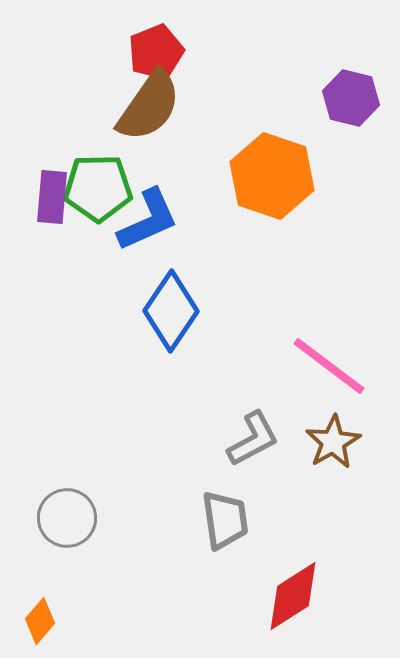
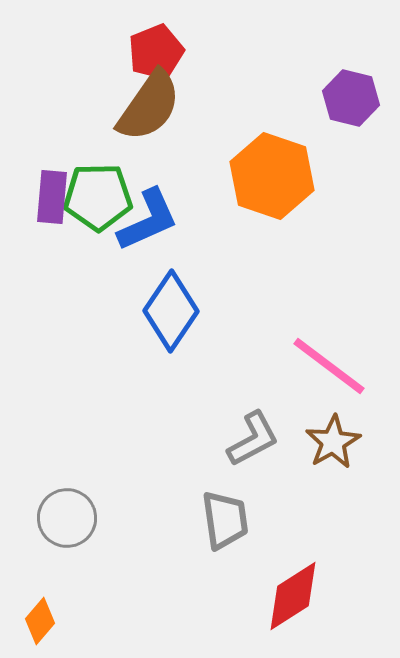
green pentagon: moved 9 px down
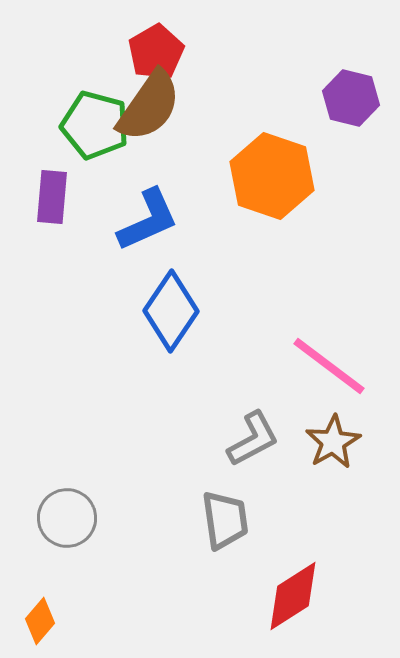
red pentagon: rotated 8 degrees counterclockwise
green pentagon: moved 3 px left, 72 px up; rotated 16 degrees clockwise
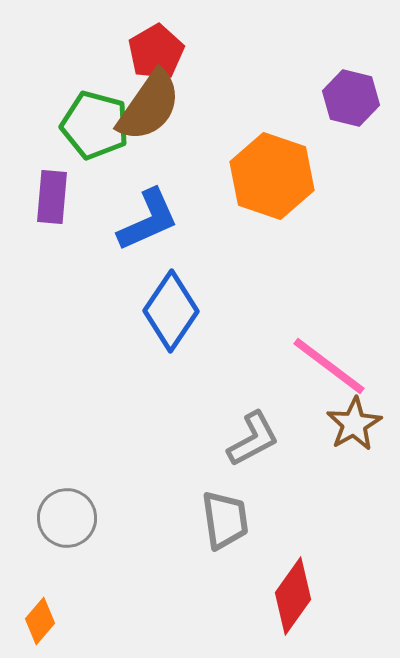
brown star: moved 21 px right, 18 px up
red diamond: rotated 22 degrees counterclockwise
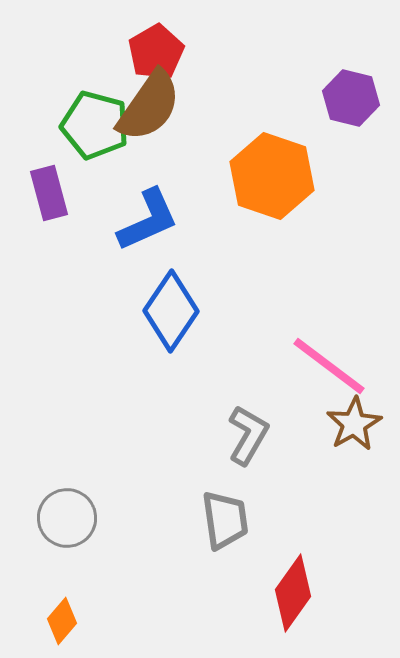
purple rectangle: moved 3 px left, 4 px up; rotated 20 degrees counterclockwise
gray L-shape: moved 5 px left, 4 px up; rotated 32 degrees counterclockwise
red diamond: moved 3 px up
orange diamond: moved 22 px right
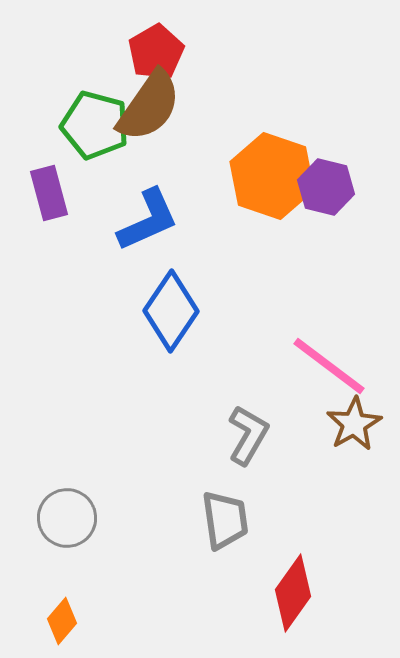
purple hexagon: moved 25 px left, 89 px down
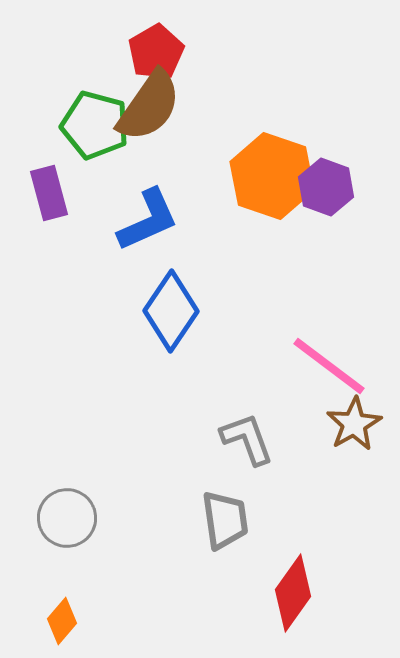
purple hexagon: rotated 6 degrees clockwise
gray L-shape: moved 1 px left, 4 px down; rotated 50 degrees counterclockwise
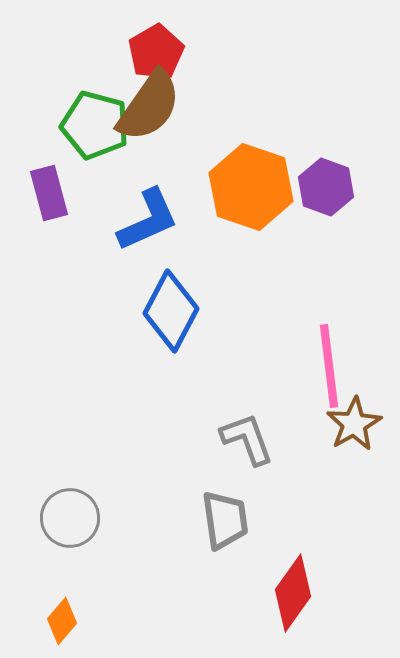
orange hexagon: moved 21 px left, 11 px down
blue diamond: rotated 6 degrees counterclockwise
pink line: rotated 46 degrees clockwise
gray circle: moved 3 px right
